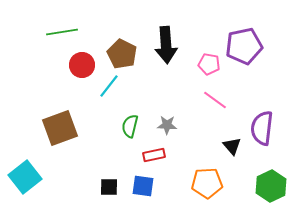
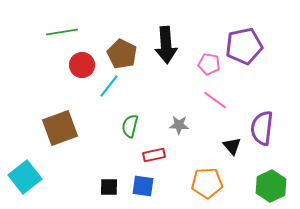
gray star: moved 12 px right
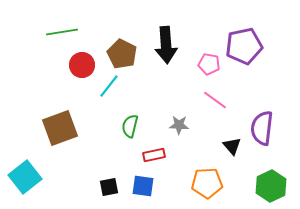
black square: rotated 12 degrees counterclockwise
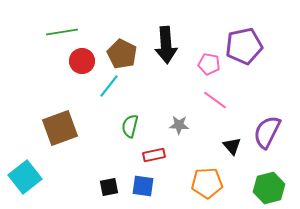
red circle: moved 4 px up
purple semicircle: moved 5 px right, 4 px down; rotated 20 degrees clockwise
green hexagon: moved 2 px left, 2 px down; rotated 12 degrees clockwise
